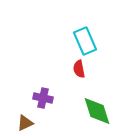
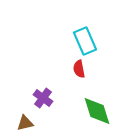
purple cross: rotated 24 degrees clockwise
brown triangle: rotated 12 degrees clockwise
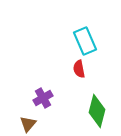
purple cross: rotated 24 degrees clockwise
green diamond: rotated 32 degrees clockwise
brown triangle: moved 3 px right, 1 px down; rotated 36 degrees counterclockwise
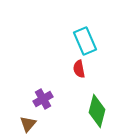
purple cross: moved 1 px down
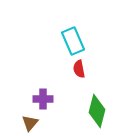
cyan rectangle: moved 12 px left
purple cross: rotated 30 degrees clockwise
brown triangle: moved 2 px right, 1 px up
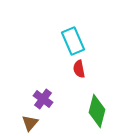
purple cross: rotated 36 degrees clockwise
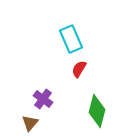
cyan rectangle: moved 2 px left, 2 px up
red semicircle: rotated 42 degrees clockwise
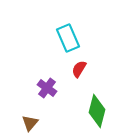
cyan rectangle: moved 3 px left, 1 px up
purple cross: moved 4 px right, 11 px up
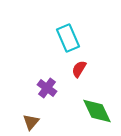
green diamond: rotated 40 degrees counterclockwise
brown triangle: moved 1 px right, 1 px up
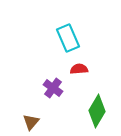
red semicircle: rotated 54 degrees clockwise
purple cross: moved 6 px right
green diamond: rotated 56 degrees clockwise
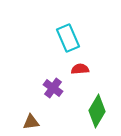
red semicircle: moved 1 px right
brown triangle: rotated 42 degrees clockwise
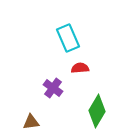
red semicircle: moved 1 px up
